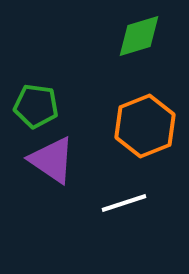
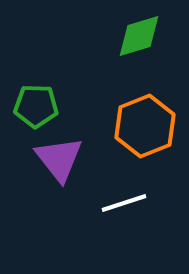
green pentagon: rotated 6 degrees counterclockwise
purple triangle: moved 7 px right, 1 px up; rotated 18 degrees clockwise
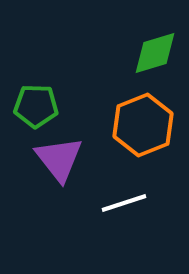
green diamond: moved 16 px right, 17 px down
orange hexagon: moved 2 px left, 1 px up
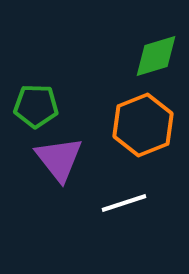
green diamond: moved 1 px right, 3 px down
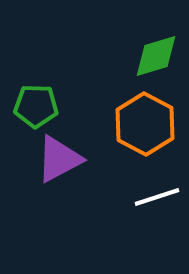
orange hexagon: moved 2 px right, 1 px up; rotated 10 degrees counterclockwise
purple triangle: rotated 40 degrees clockwise
white line: moved 33 px right, 6 px up
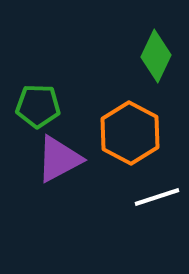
green diamond: rotated 48 degrees counterclockwise
green pentagon: moved 2 px right
orange hexagon: moved 15 px left, 9 px down
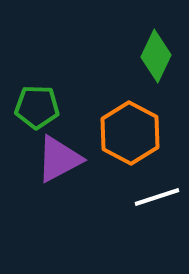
green pentagon: moved 1 px left, 1 px down
